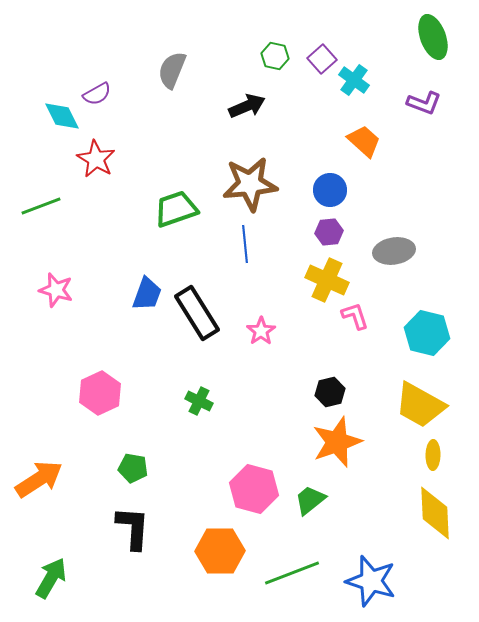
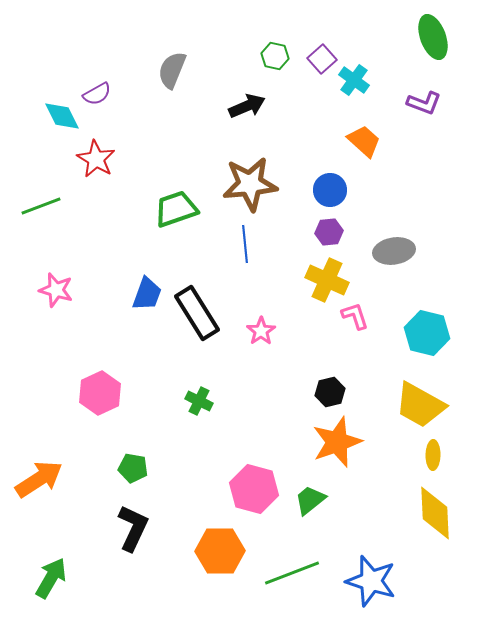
black L-shape at (133, 528): rotated 21 degrees clockwise
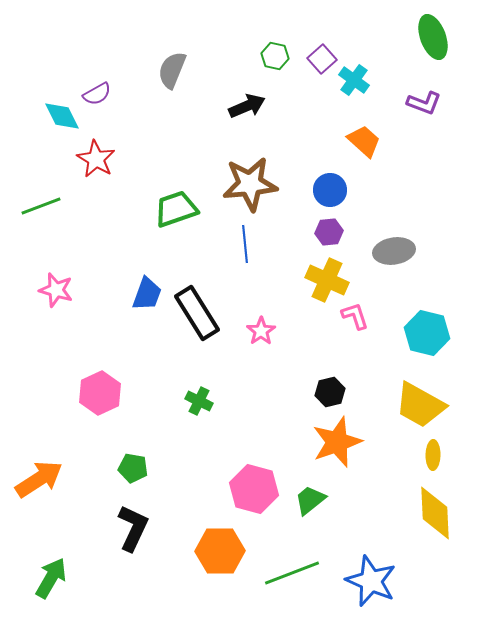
blue star at (371, 581): rotated 6 degrees clockwise
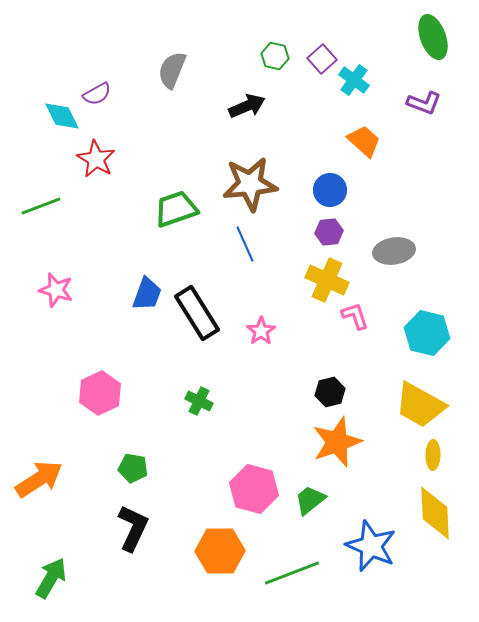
blue line at (245, 244): rotated 18 degrees counterclockwise
blue star at (371, 581): moved 35 px up
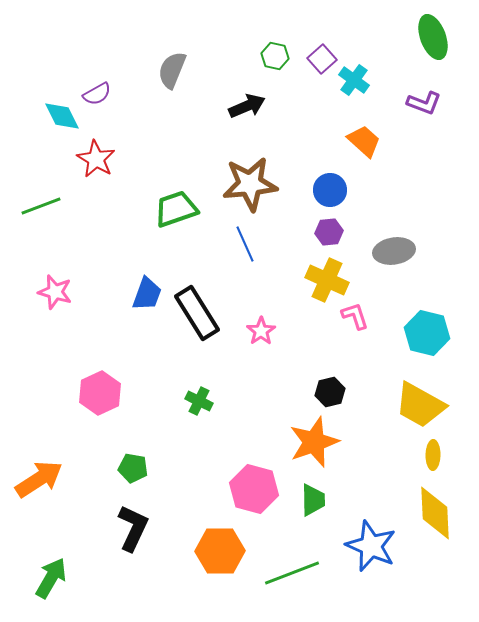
pink star at (56, 290): moved 1 px left, 2 px down
orange star at (337, 442): moved 23 px left
green trapezoid at (310, 500): moved 3 px right; rotated 128 degrees clockwise
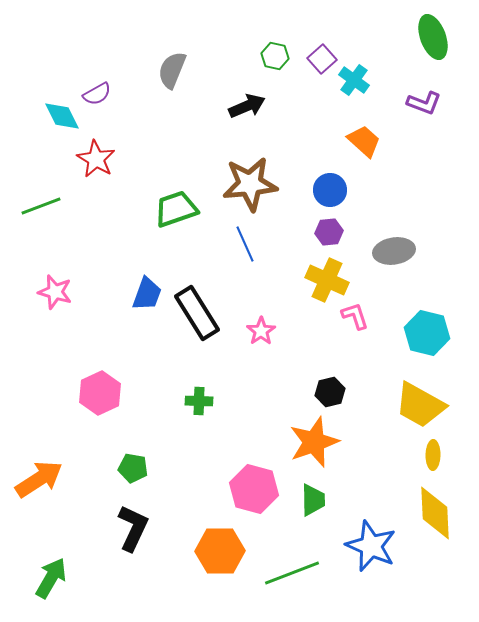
green cross at (199, 401): rotated 24 degrees counterclockwise
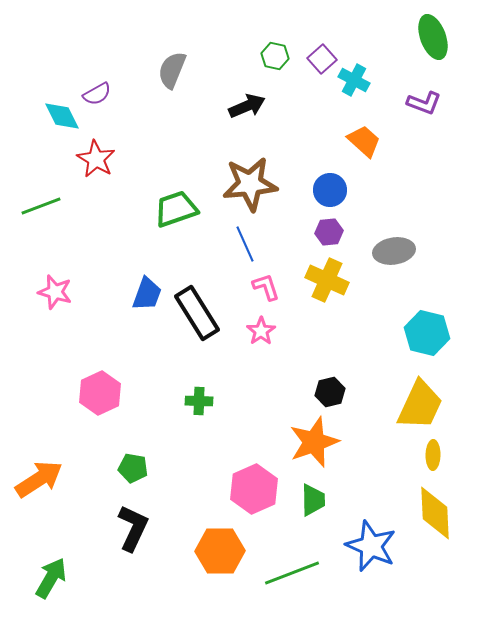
cyan cross at (354, 80): rotated 8 degrees counterclockwise
pink L-shape at (355, 316): moved 89 px left, 29 px up
yellow trapezoid at (420, 405): rotated 94 degrees counterclockwise
pink hexagon at (254, 489): rotated 21 degrees clockwise
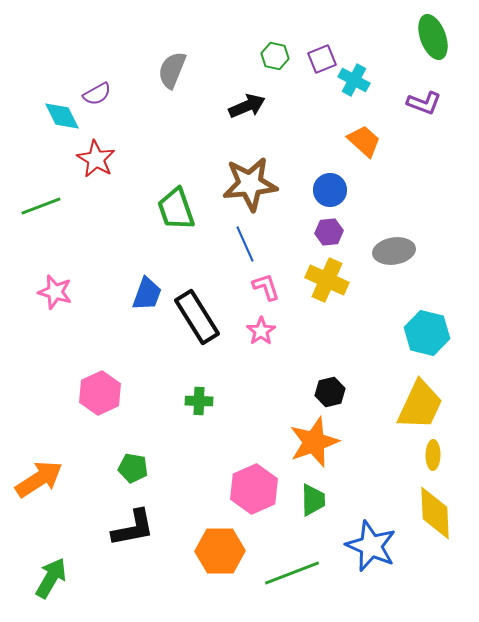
purple square at (322, 59): rotated 20 degrees clockwise
green trapezoid at (176, 209): rotated 90 degrees counterclockwise
black rectangle at (197, 313): moved 4 px down
black L-shape at (133, 528): rotated 54 degrees clockwise
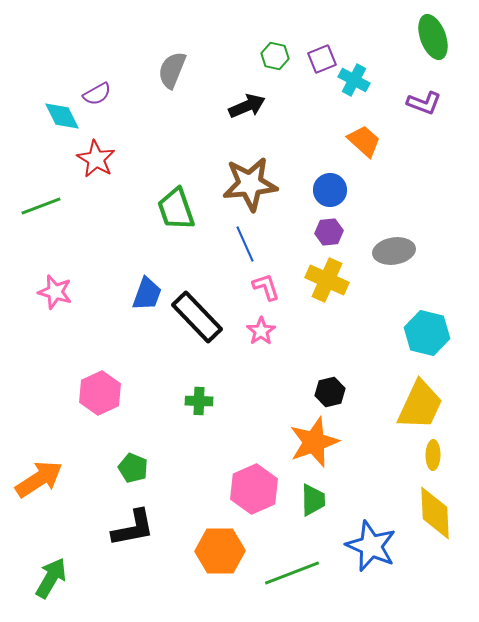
black rectangle at (197, 317): rotated 12 degrees counterclockwise
green pentagon at (133, 468): rotated 12 degrees clockwise
